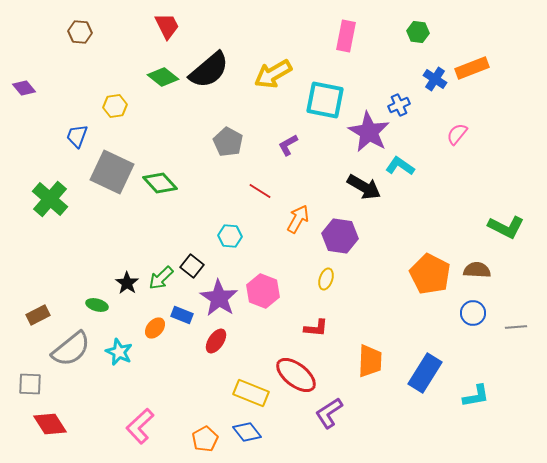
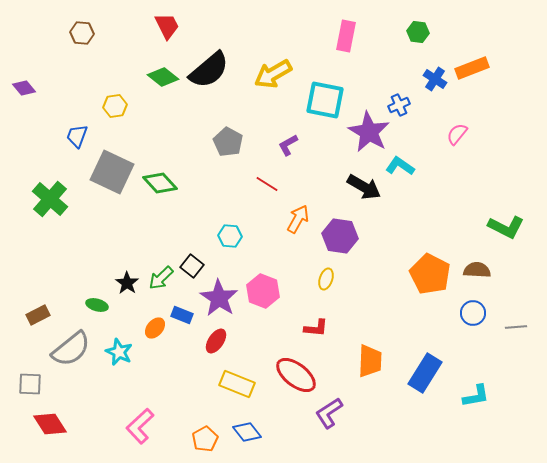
brown hexagon at (80, 32): moved 2 px right, 1 px down
red line at (260, 191): moved 7 px right, 7 px up
yellow rectangle at (251, 393): moved 14 px left, 9 px up
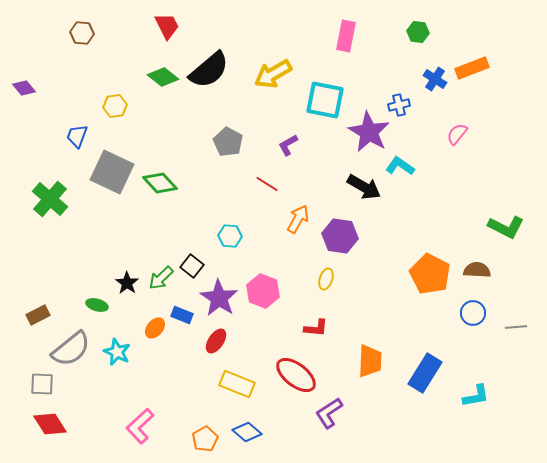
blue cross at (399, 105): rotated 10 degrees clockwise
cyan star at (119, 352): moved 2 px left
gray square at (30, 384): moved 12 px right
blue diamond at (247, 432): rotated 12 degrees counterclockwise
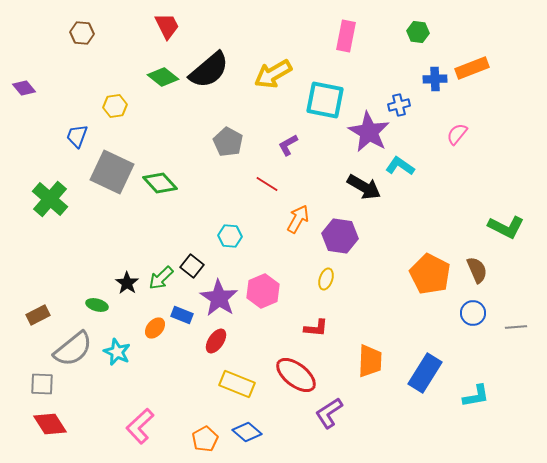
blue cross at (435, 79): rotated 35 degrees counterclockwise
brown semicircle at (477, 270): rotated 64 degrees clockwise
pink hexagon at (263, 291): rotated 16 degrees clockwise
gray semicircle at (71, 349): moved 2 px right
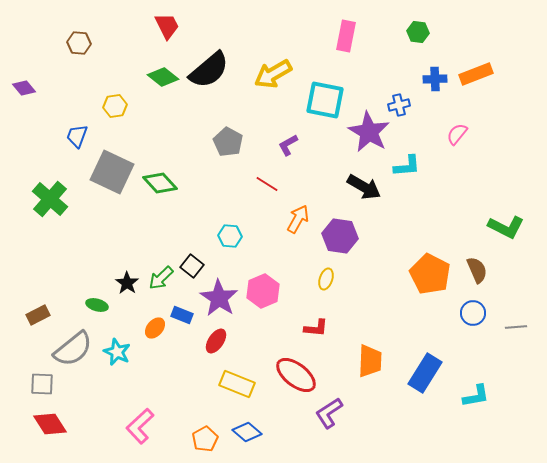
brown hexagon at (82, 33): moved 3 px left, 10 px down
orange rectangle at (472, 68): moved 4 px right, 6 px down
cyan L-shape at (400, 166): moved 7 px right; rotated 140 degrees clockwise
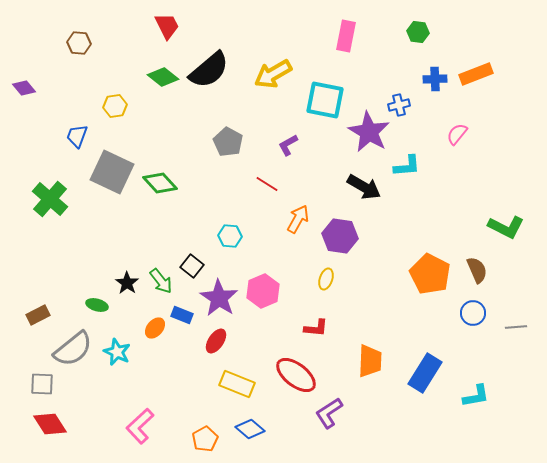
green arrow at (161, 278): moved 3 px down; rotated 84 degrees counterclockwise
blue diamond at (247, 432): moved 3 px right, 3 px up
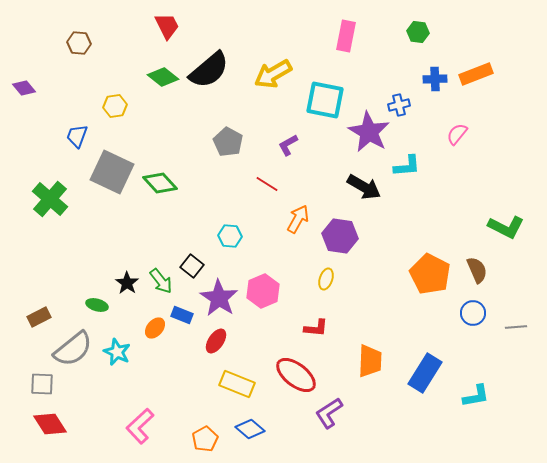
brown rectangle at (38, 315): moved 1 px right, 2 px down
